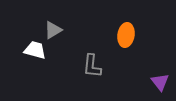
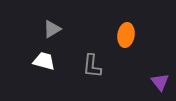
gray triangle: moved 1 px left, 1 px up
white trapezoid: moved 9 px right, 11 px down
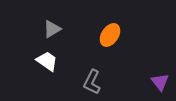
orange ellipse: moved 16 px left; rotated 25 degrees clockwise
white trapezoid: moved 3 px right; rotated 20 degrees clockwise
gray L-shape: moved 16 px down; rotated 20 degrees clockwise
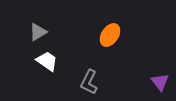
gray triangle: moved 14 px left, 3 px down
gray L-shape: moved 3 px left
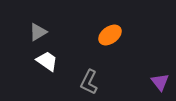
orange ellipse: rotated 20 degrees clockwise
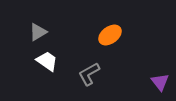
gray L-shape: moved 8 px up; rotated 35 degrees clockwise
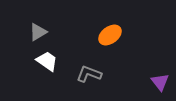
gray L-shape: rotated 50 degrees clockwise
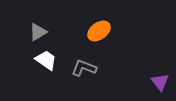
orange ellipse: moved 11 px left, 4 px up
white trapezoid: moved 1 px left, 1 px up
gray L-shape: moved 5 px left, 6 px up
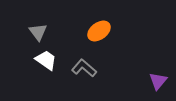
gray triangle: rotated 36 degrees counterclockwise
gray L-shape: rotated 20 degrees clockwise
purple triangle: moved 2 px left, 1 px up; rotated 18 degrees clockwise
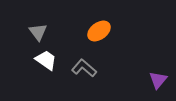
purple triangle: moved 1 px up
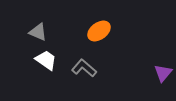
gray triangle: rotated 30 degrees counterclockwise
purple triangle: moved 5 px right, 7 px up
